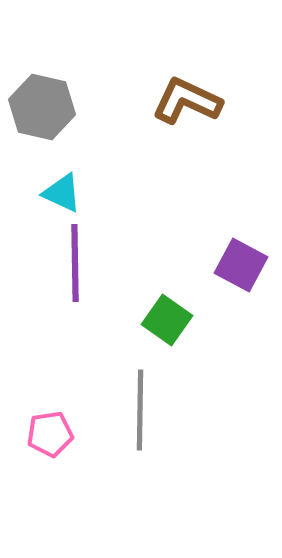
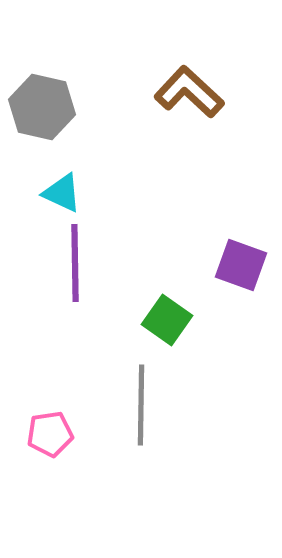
brown L-shape: moved 2 px right, 9 px up; rotated 18 degrees clockwise
purple square: rotated 8 degrees counterclockwise
gray line: moved 1 px right, 5 px up
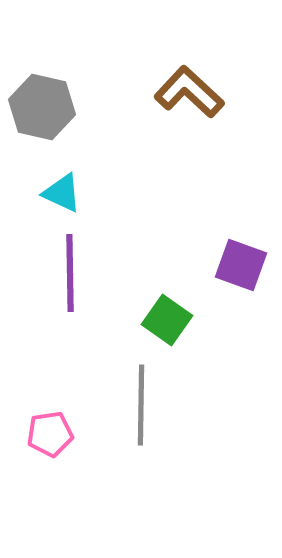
purple line: moved 5 px left, 10 px down
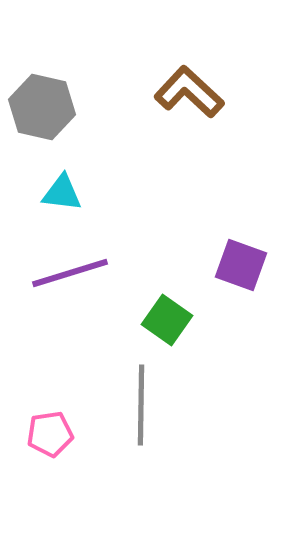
cyan triangle: rotated 18 degrees counterclockwise
purple line: rotated 74 degrees clockwise
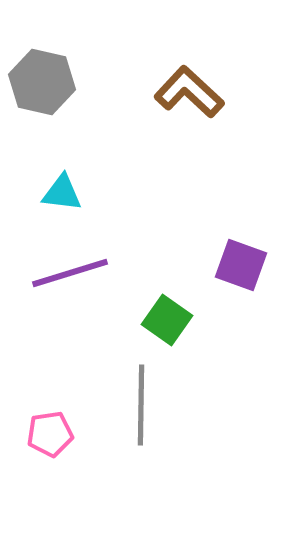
gray hexagon: moved 25 px up
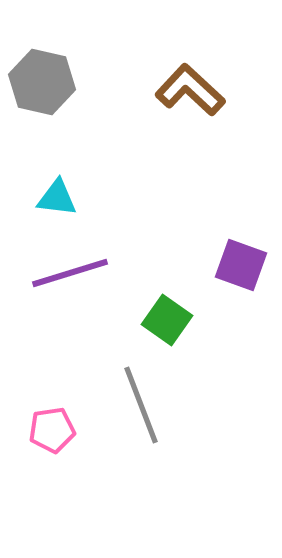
brown L-shape: moved 1 px right, 2 px up
cyan triangle: moved 5 px left, 5 px down
gray line: rotated 22 degrees counterclockwise
pink pentagon: moved 2 px right, 4 px up
